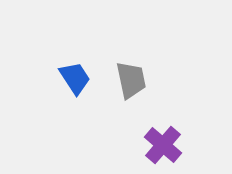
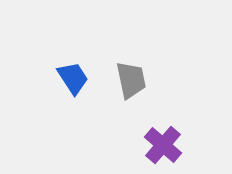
blue trapezoid: moved 2 px left
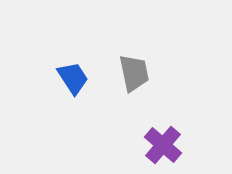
gray trapezoid: moved 3 px right, 7 px up
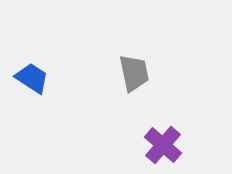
blue trapezoid: moved 41 px left; rotated 24 degrees counterclockwise
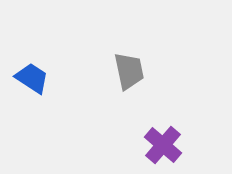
gray trapezoid: moved 5 px left, 2 px up
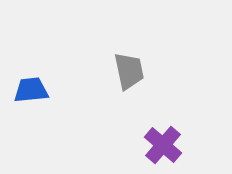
blue trapezoid: moved 1 px left, 12 px down; rotated 39 degrees counterclockwise
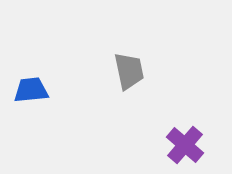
purple cross: moved 22 px right
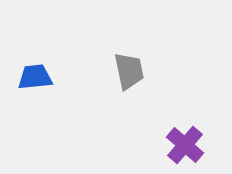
blue trapezoid: moved 4 px right, 13 px up
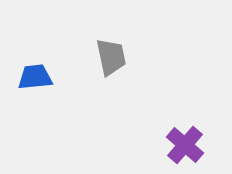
gray trapezoid: moved 18 px left, 14 px up
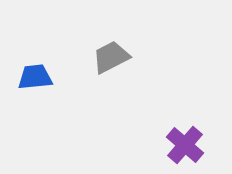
gray trapezoid: rotated 105 degrees counterclockwise
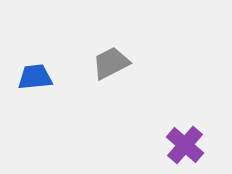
gray trapezoid: moved 6 px down
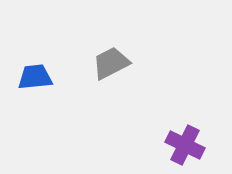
purple cross: rotated 15 degrees counterclockwise
